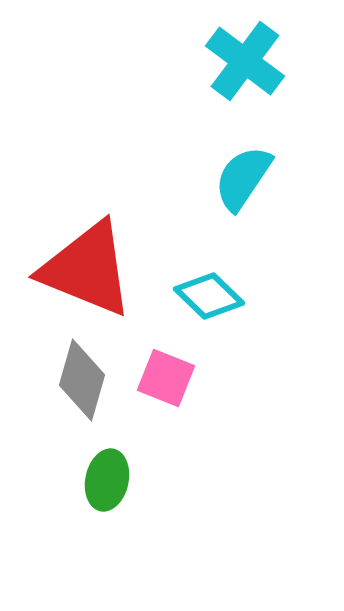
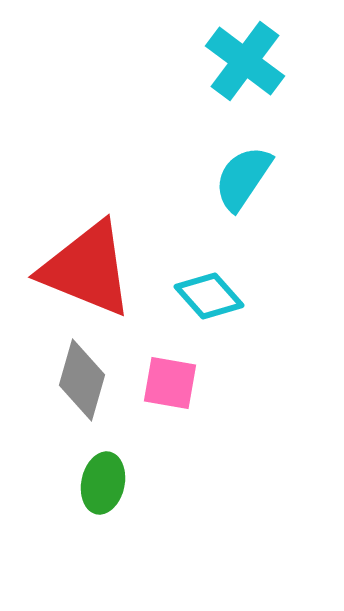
cyan diamond: rotated 4 degrees clockwise
pink square: moved 4 px right, 5 px down; rotated 12 degrees counterclockwise
green ellipse: moved 4 px left, 3 px down
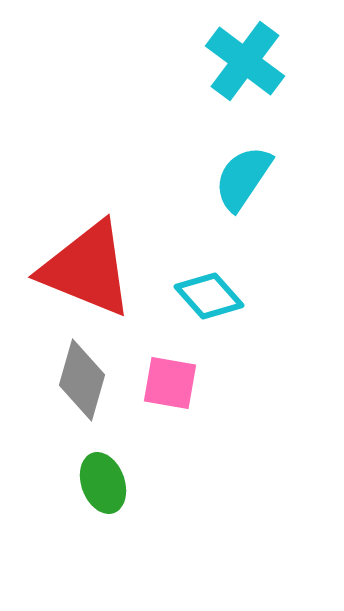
green ellipse: rotated 32 degrees counterclockwise
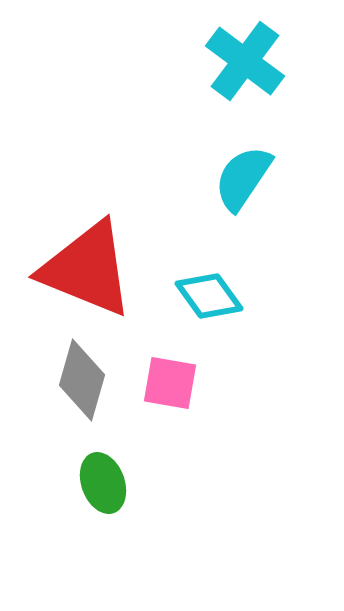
cyan diamond: rotated 6 degrees clockwise
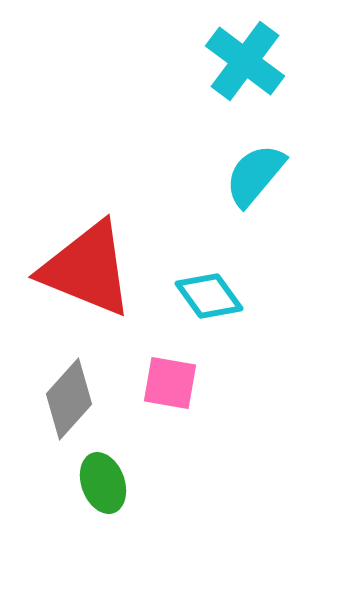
cyan semicircle: moved 12 px right, 3 px up; rotated 6 degrees clockwise
gray diamond: moved 13 px left, 19 px down; rotated 26 degrees clockwise
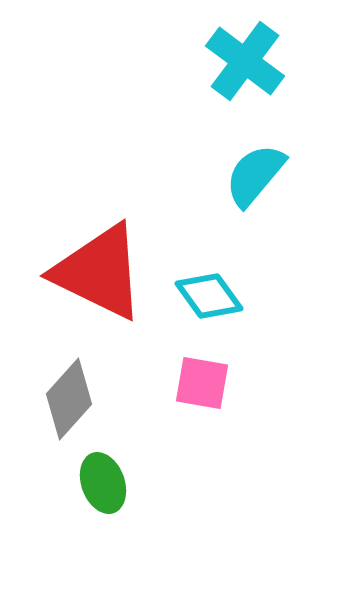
red triangle: moved 12 px right, 3 px down; rotated 4 degrees clockwise
pink square: moved 32 px right
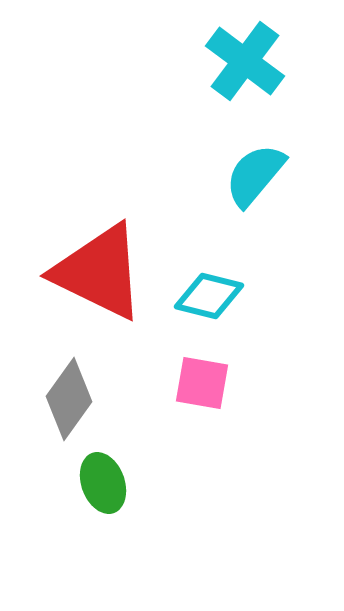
cyan diamond: rotated 40 degrees counterclockwise
gray diamond: rotated 6 degrees counterclockwise
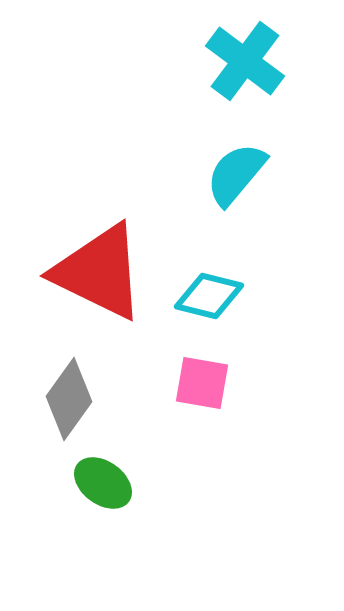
cyan semicircle: moved 19 px left, 1 px up
green ellipse: rotated 34 degrees counterclockwise
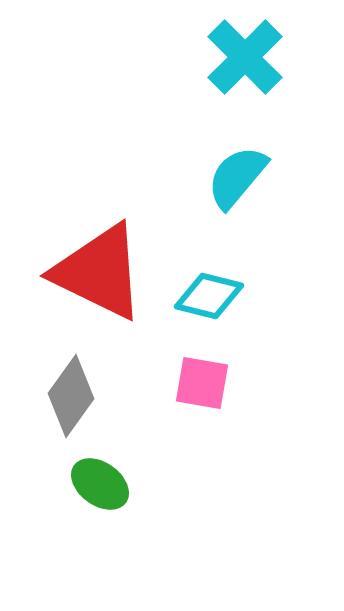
cyan cross: moved 4 px up; rotated 8 degrees clockwise
cyan semicircle: moved 1 px right, 3 px down
gray diamond: moved 2 px right, 3 px up
green ellipse: moved 3 px left, 1 px down
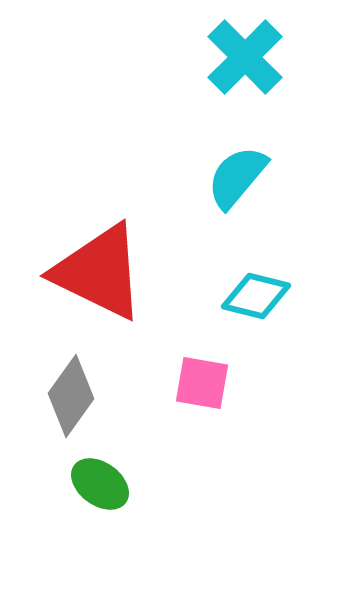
cyan diamond: moved 47 px right
